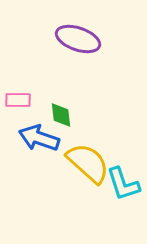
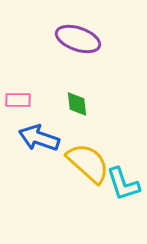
green diamond: moved 16 px right, 11 px up
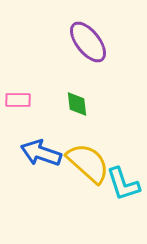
purple ellipse: moved 10 px right, 3 px down; rotated 33 degrees clockwise
blue arrow: moved 2 px right, 15 px down
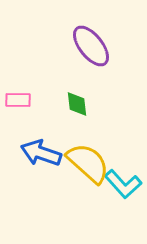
purple ellipse: moved 3 px right, 4 px down
cyan L-shape: rotated 24 degrees counterclockwise
